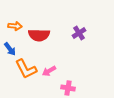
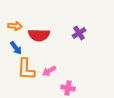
blue arrow: moved 6 px right, 1 px up
orange L-shape: rotated 30 degrees clockwise
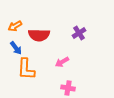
orange arrow: rotated 144 degrees clockwise
pink arrow: moved 13 px right, 9 px up
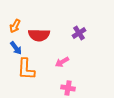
orange arrow: rotated 32 degrees counterclockwise
